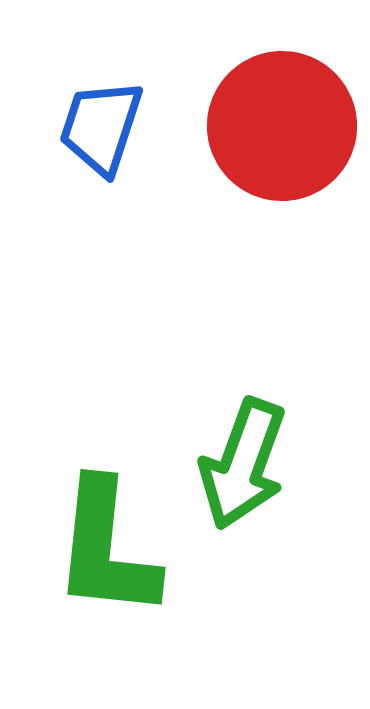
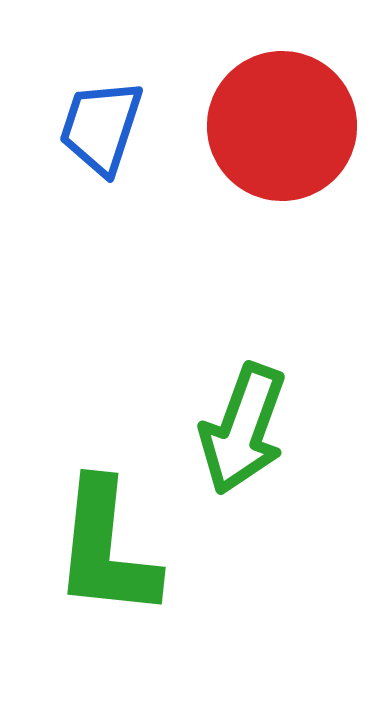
green arrow: moved 35 px up
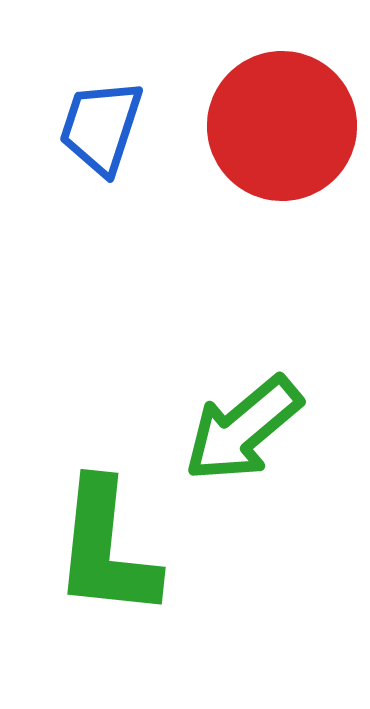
green arrow: rotated 30 degrees clockwise
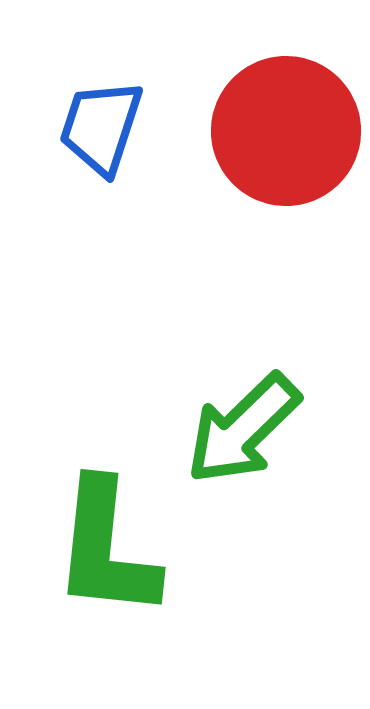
red circle: moved 4 px right, 5 px down
green arrow: rotated 4 degrees counterclockwise
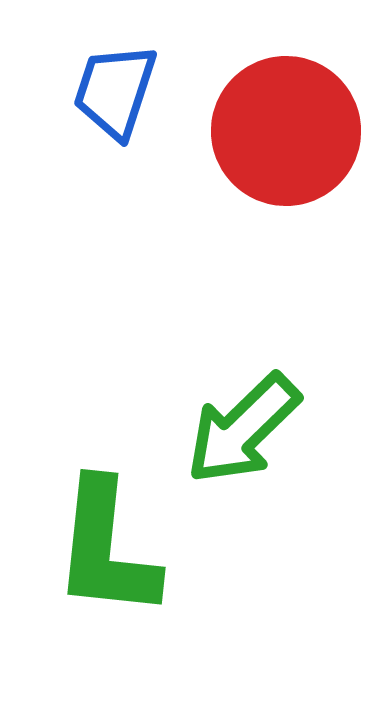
blue trapezoid: moved 14 px right, 36 px up
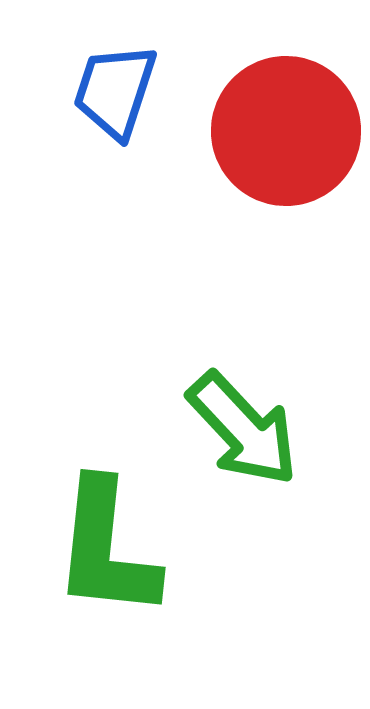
green arrow: rotated 89 degrees counterclockwise
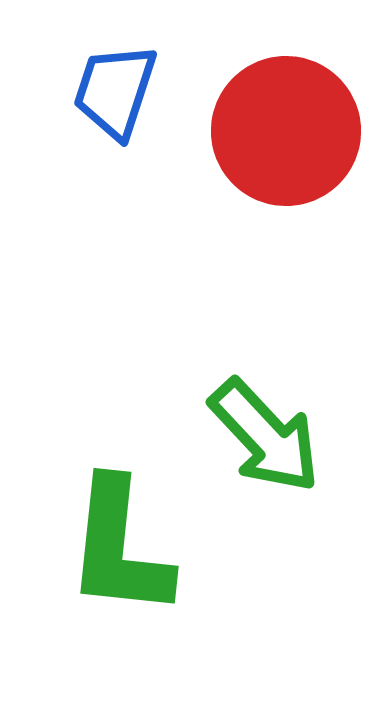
green arrow: moved 22 px right, 7 px down
green L-shape: moved 13 px right, 1 px up
